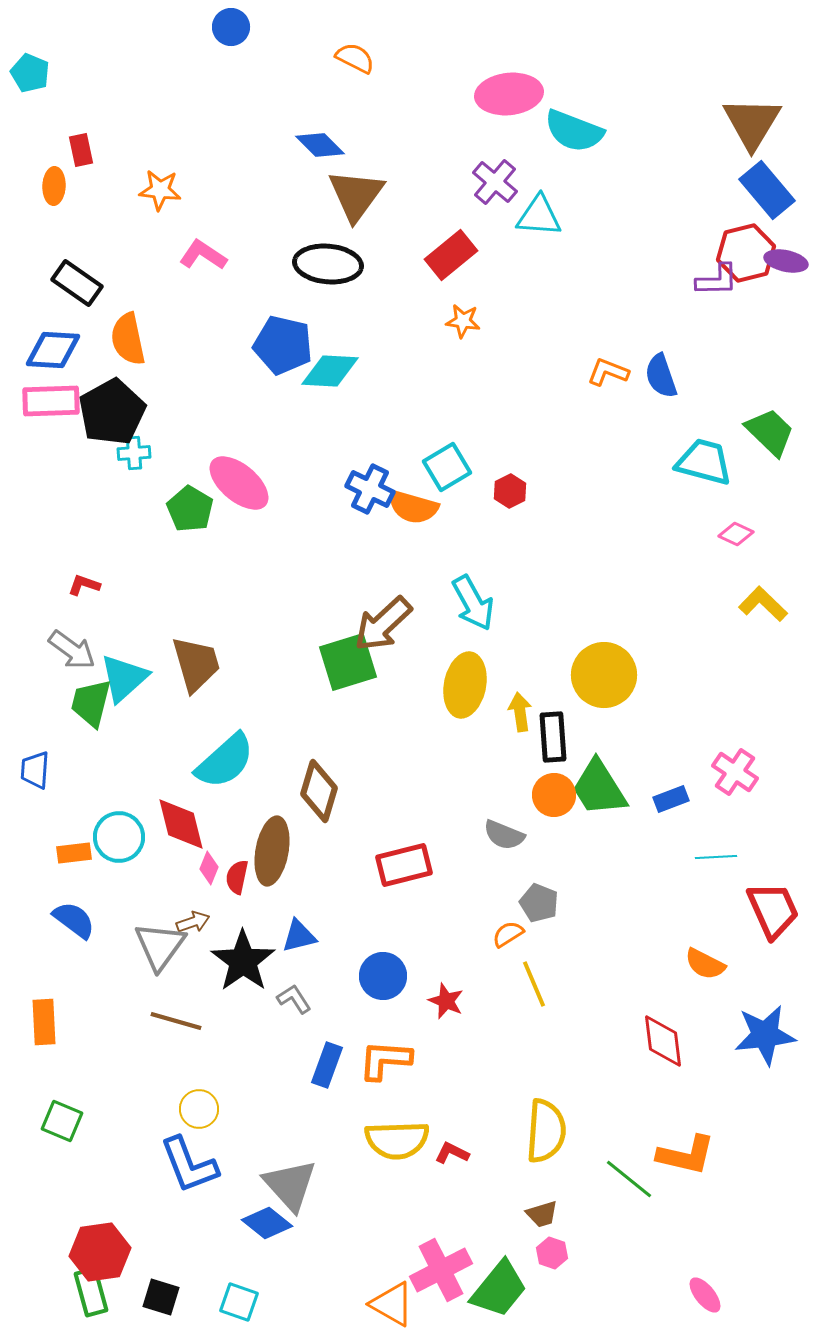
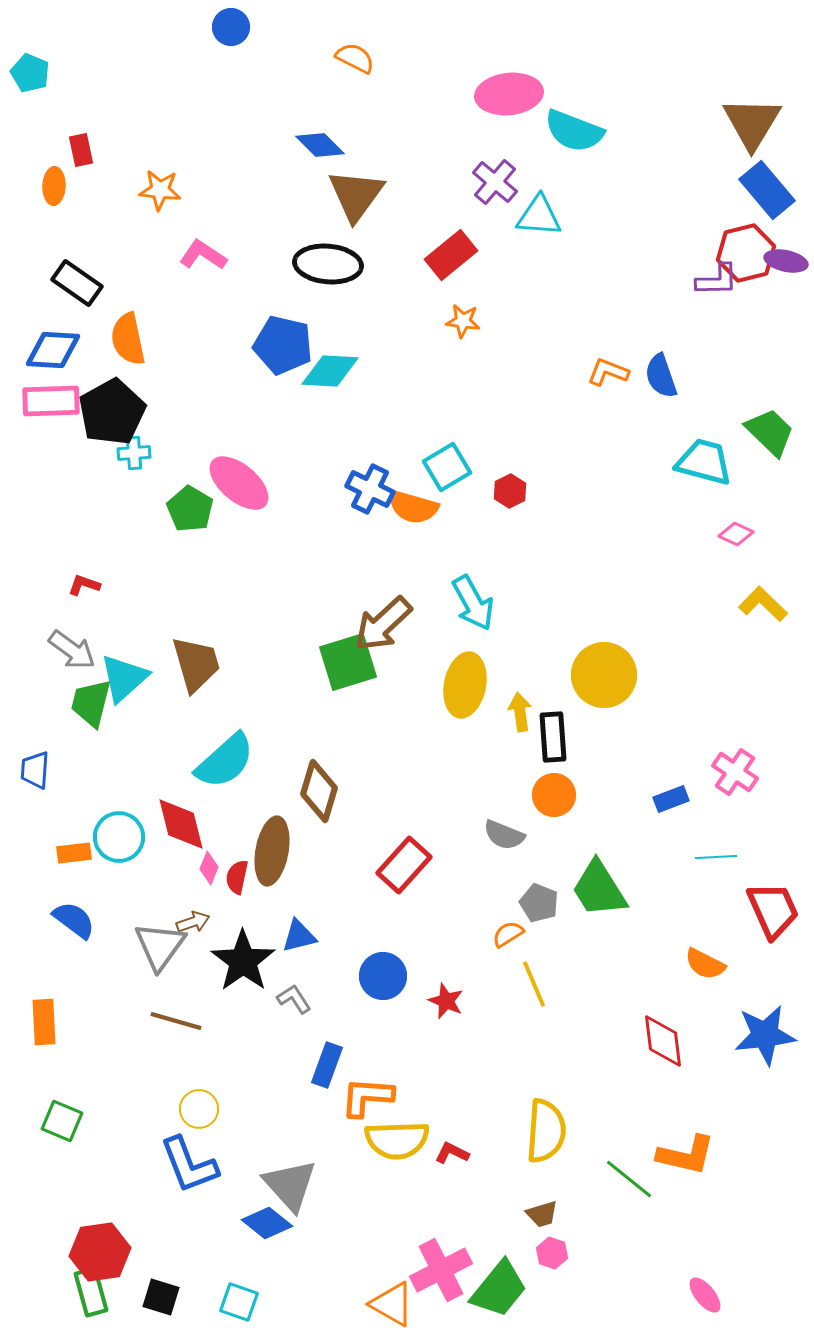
green trapezoid at (599, 788): moved 101 px down
red rectangle at (404, 865): rotated 34 degrees counterclockwise
orange L-shape at (385, 1060): moved 18 px left, 37 px down
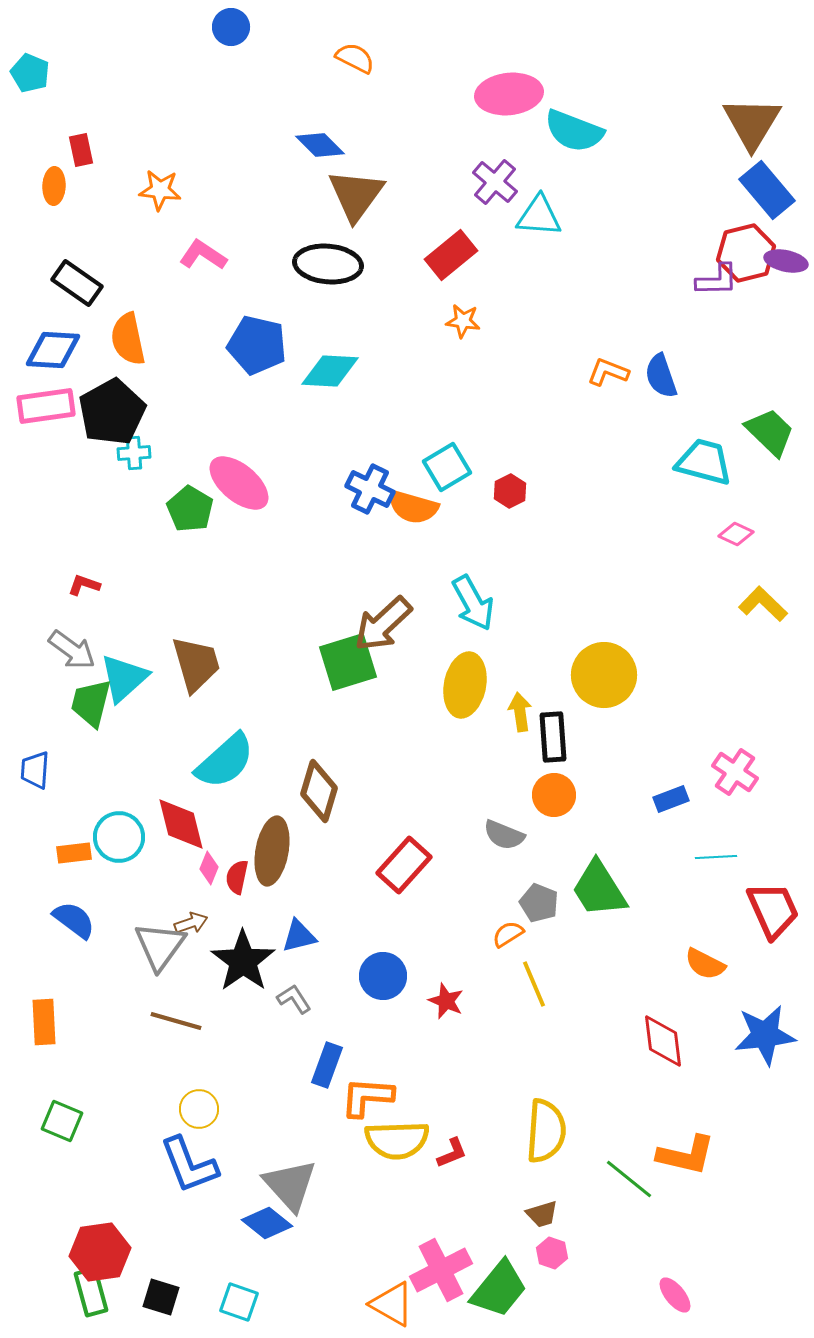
blue pentagon at (283, 345): moved 26 px left
pink rectangle at (51, 401): moved 5 px left, 5 px down; rotated 6 degrees counterclockwise
brown arrow at (193, 922): moved 2 px left, 1 px down
red L-shape at (452, 1153): rotated 132 degrees clockwise
pink ellipse at (705, 1295): moved 30 px left
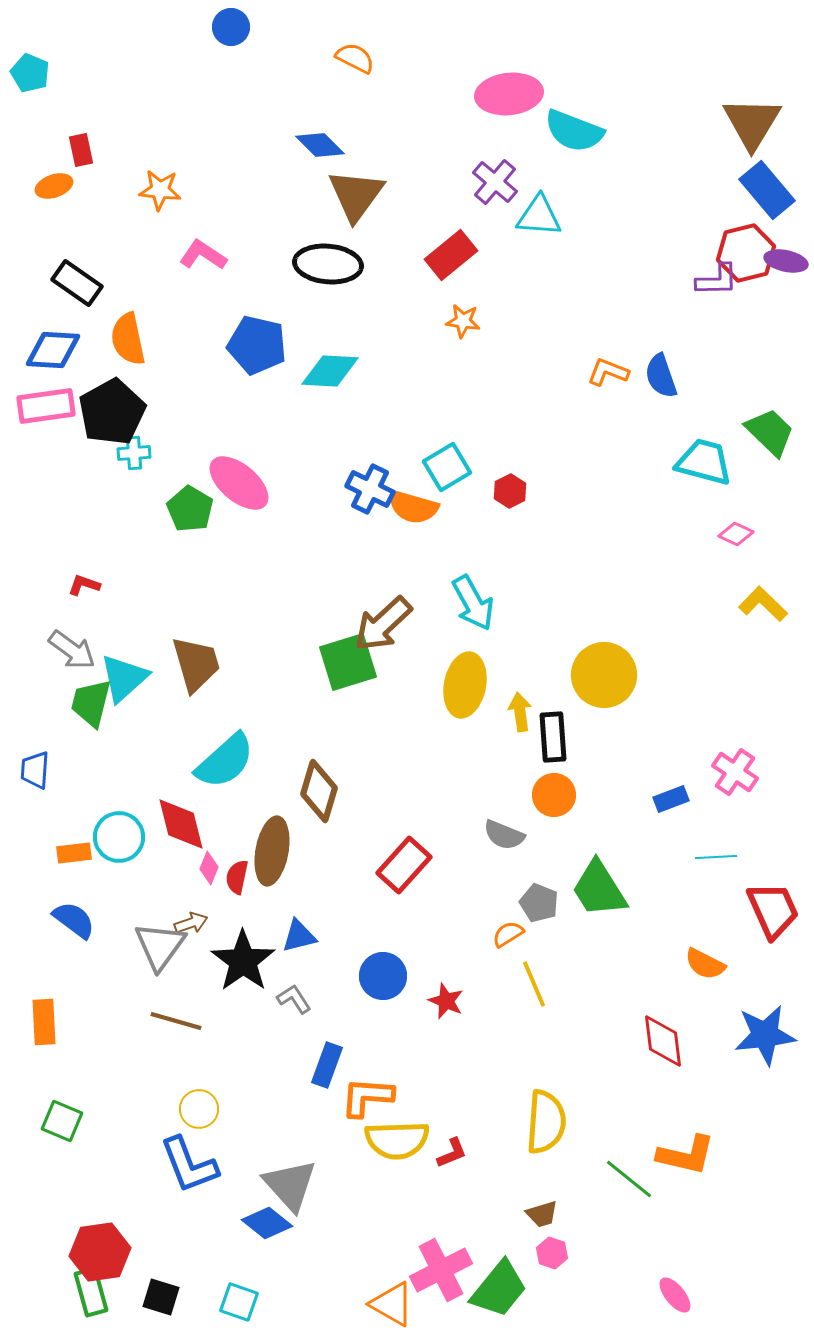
orange ellipse at (54, 186): rotated 69 degrees clockwise
yellow semicircle at (546, 1131): moved 9 px up
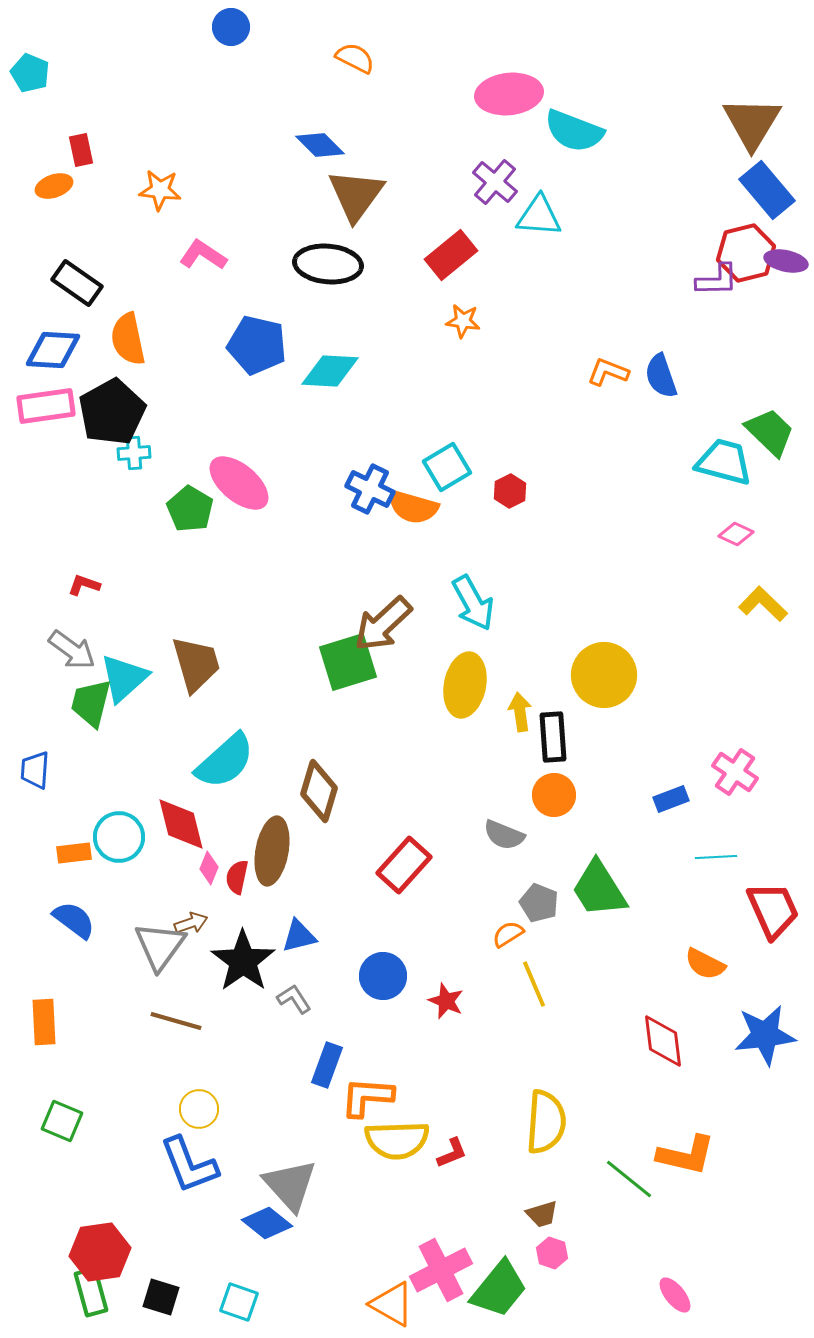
cyan trapezoid at (704, 462): moved 20 px right
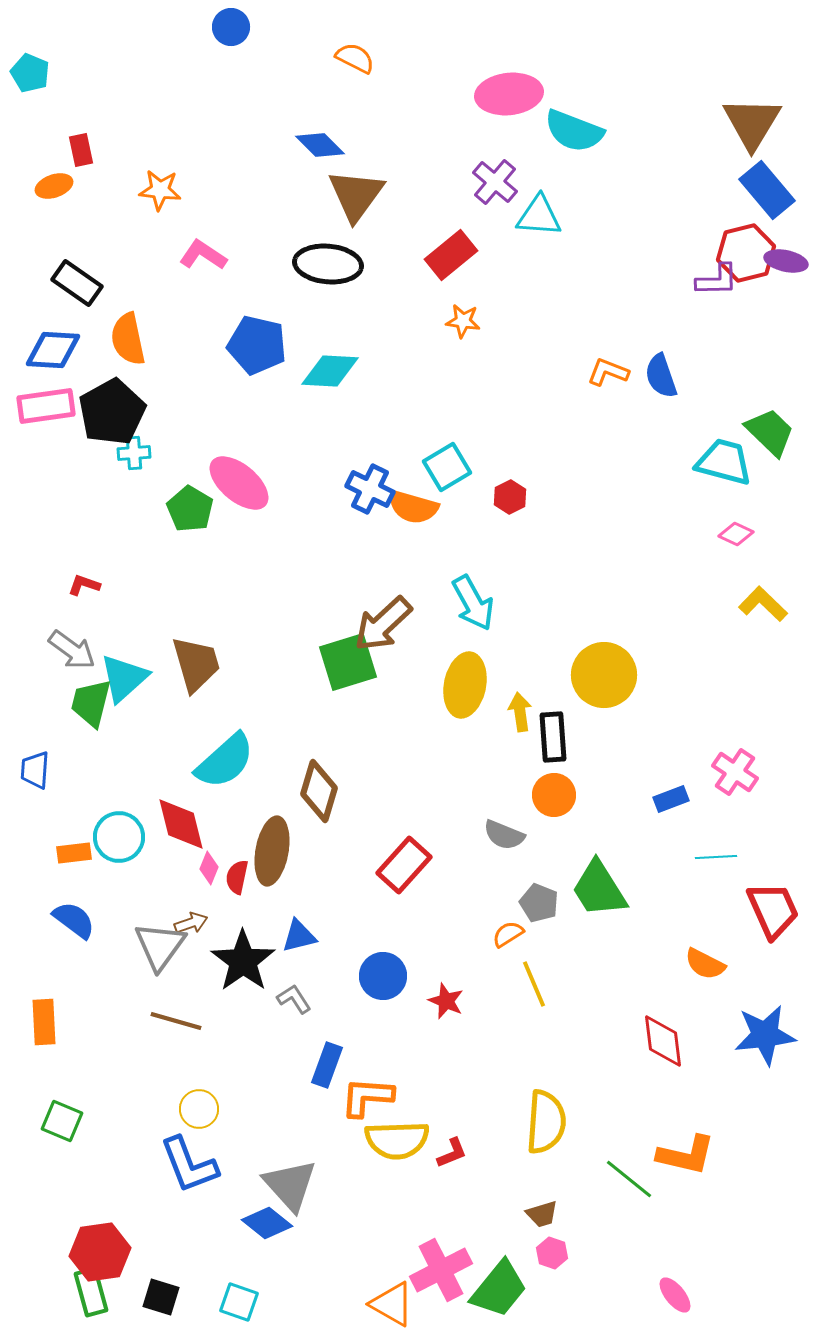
red hexagon at (510, 491): moved 6 px down
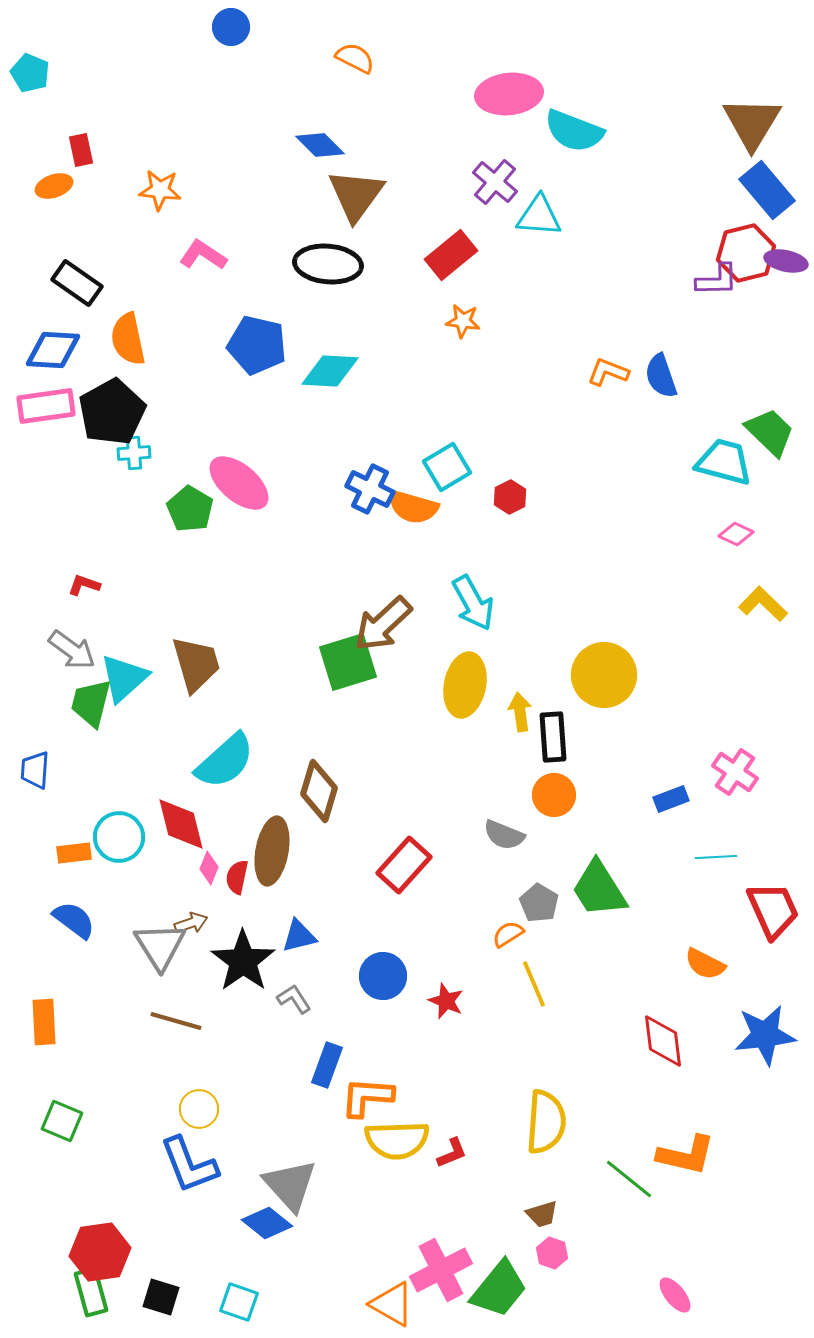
gray pentagon at (539, 903): rotated 9 degrees clockwise
gray triangle at (160, 946): rotated 8 degrees counterclockwise
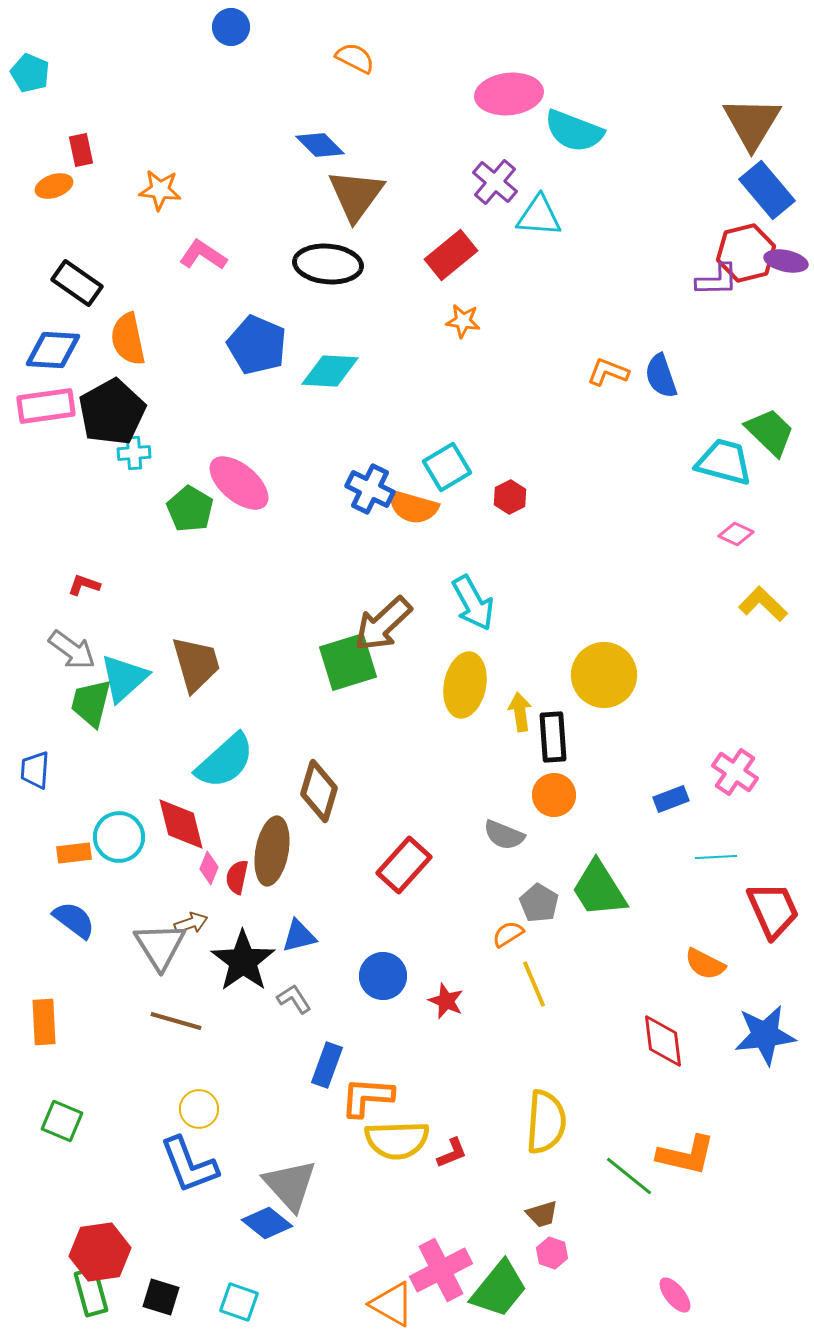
blue pentagon at (257, 345): rotated 10 degrees clockwise
green line at (629, 1179): moved 3 px up
